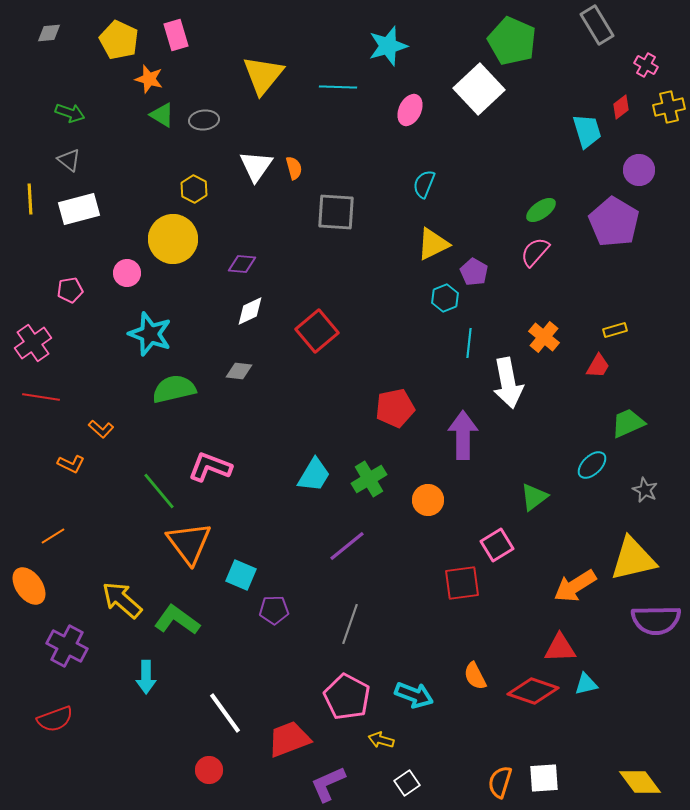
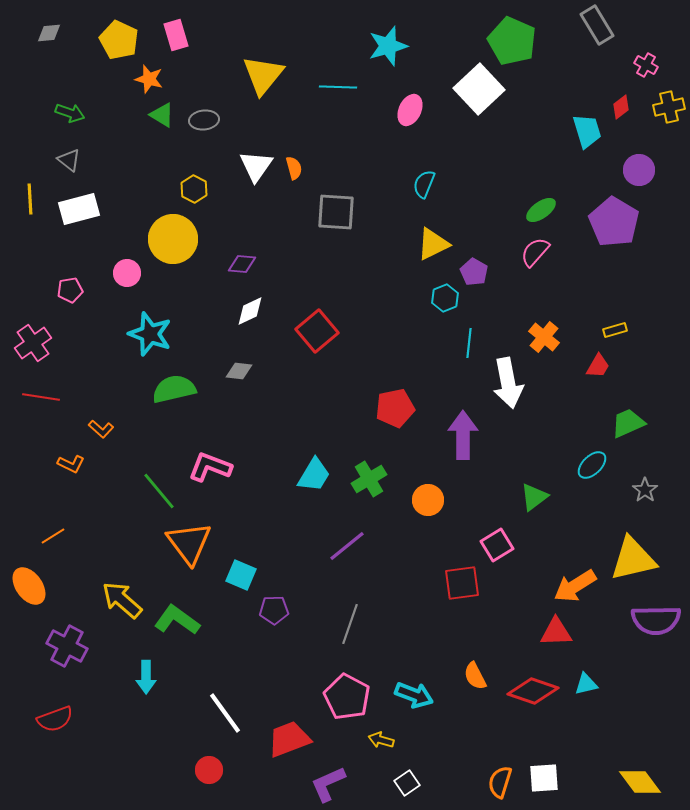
gray star at (645, 490): rotated 10 degrees clockwise
red triangle at (560, 648): moved 4 px left, 16 px up
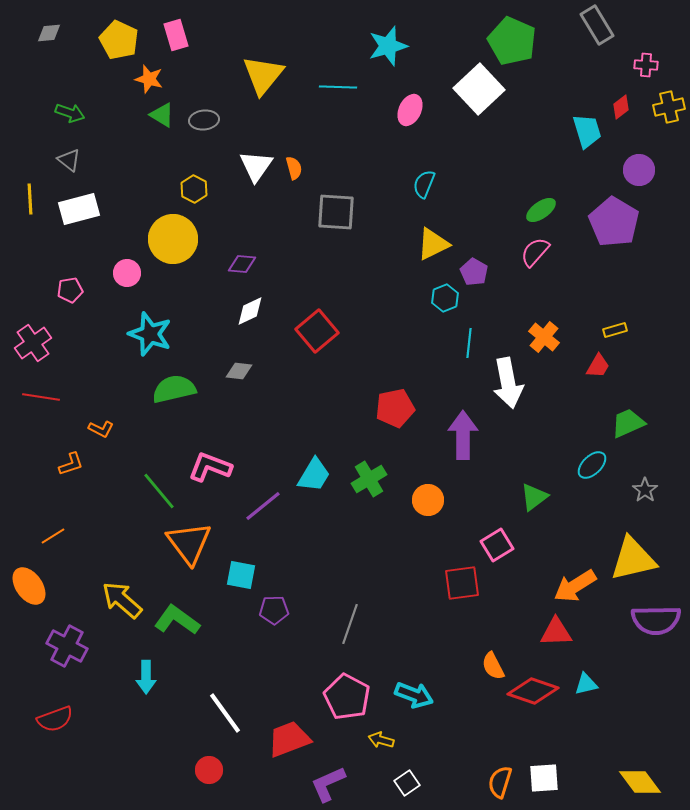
pink cross at (646, 65): rotated 25 degrees counterclockwise
orange L-shape at (101, 429): rotated 15 degrees counterclockwise
orange L-shape at (71, 464): rotated 44 degrees counterclockwise
purple line at (347, 546): moved 84 px left, 40 px up
cyan square at (241, 575): rotated 12 degrees counterclockwise
orange semicircle at (475, 676): moved 18 px right, 10 px up
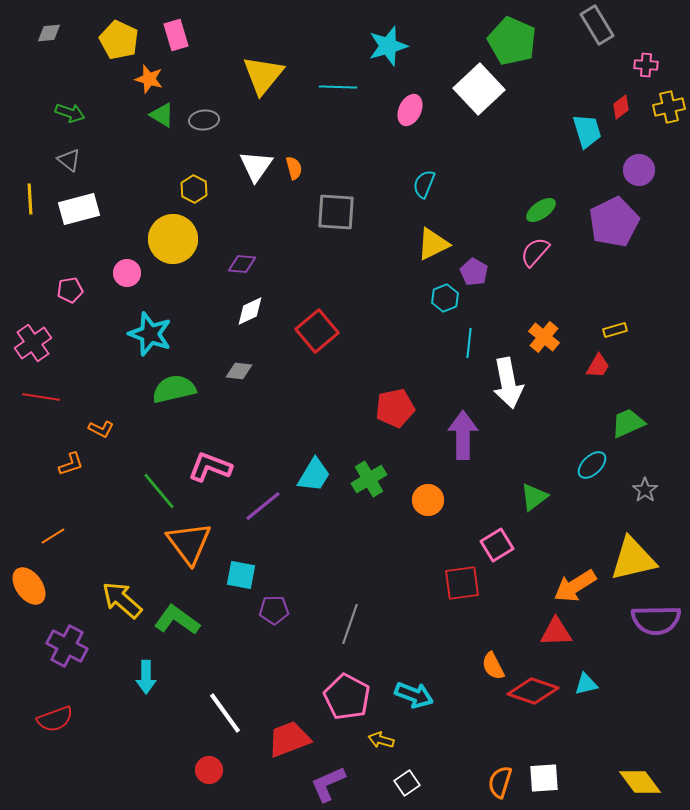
purple pentagon at (614, 222): rotated 15 degrees clockwise
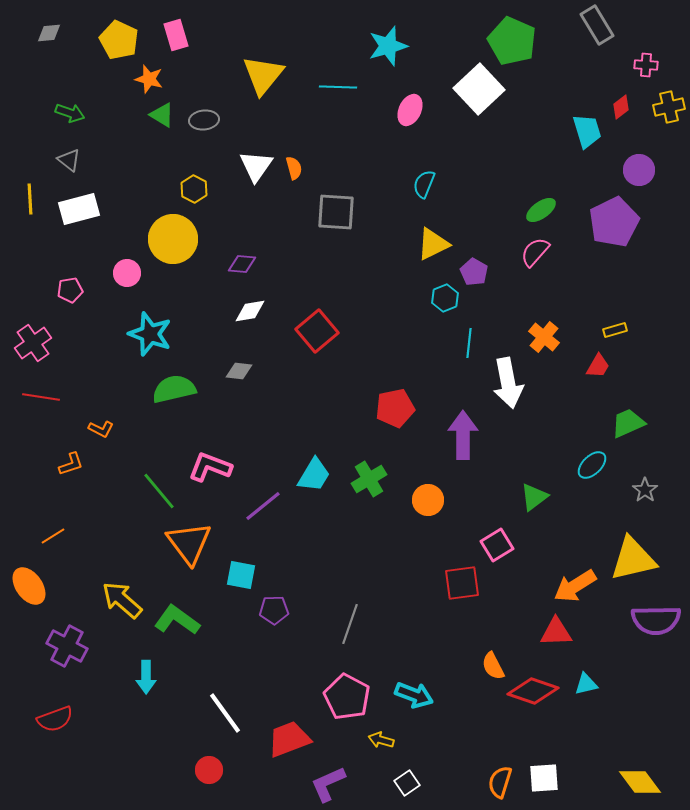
white diamond at (250, 311): rotated 16 degrees clockwise
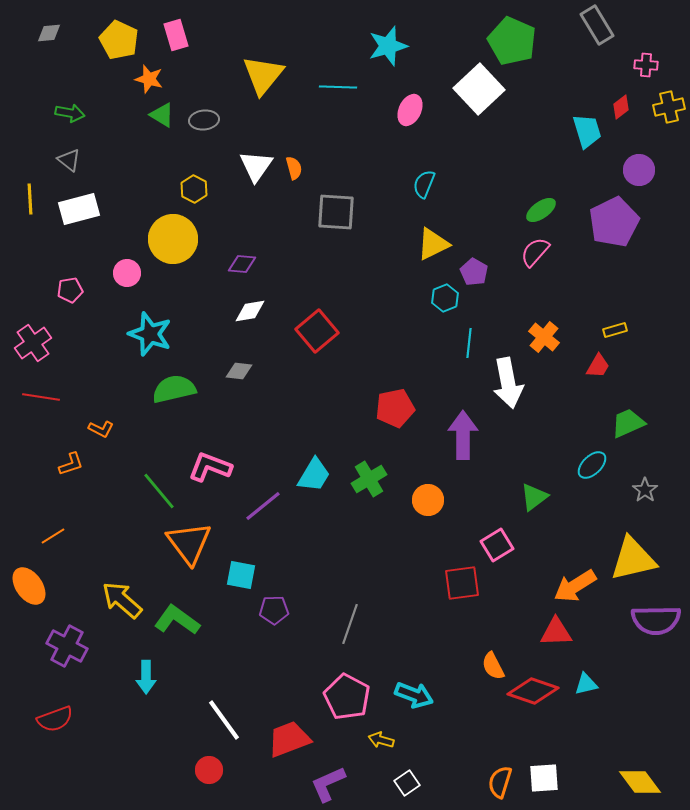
green arrow at (70, 113): rotated 8 degrees counterclockwise
white line at (225, 713): moved 1 px left, 7 px down
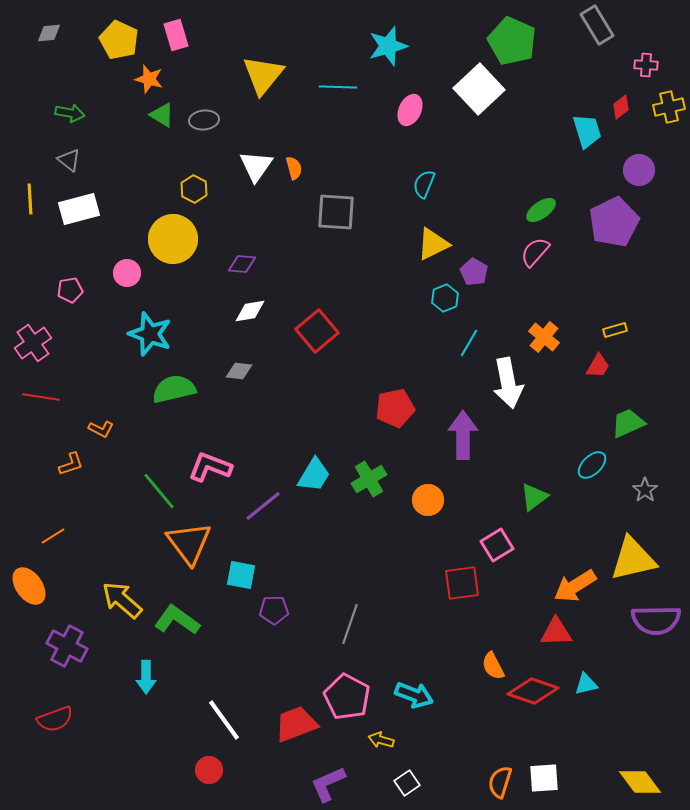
cyan line at (469, 343): rotated 24 degrees clockwise
red trapezoid at (289, 739): moved 7 px right, 15 px up
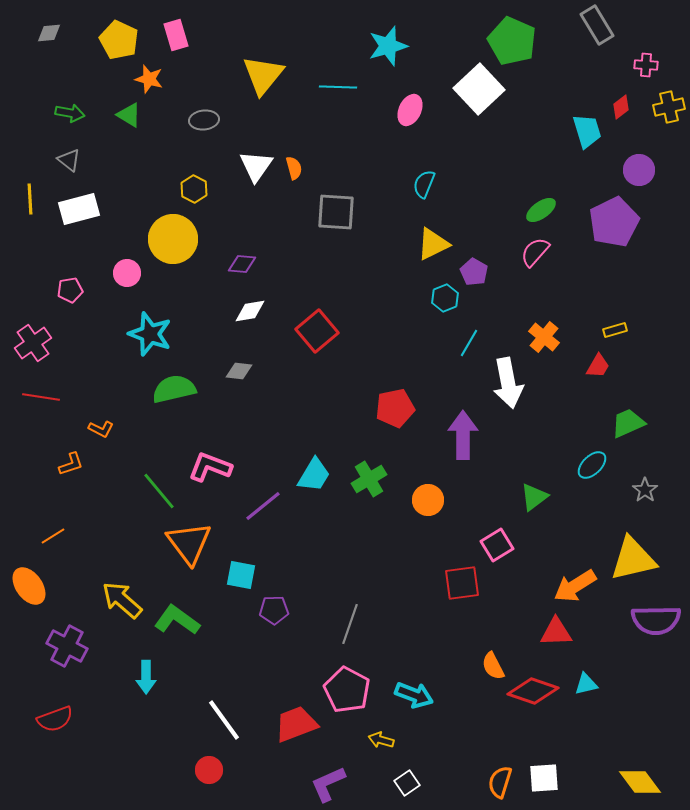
green triangle at (162, 115): moved 33 px left
pink pentagon at (347, 697): moved 7 px up
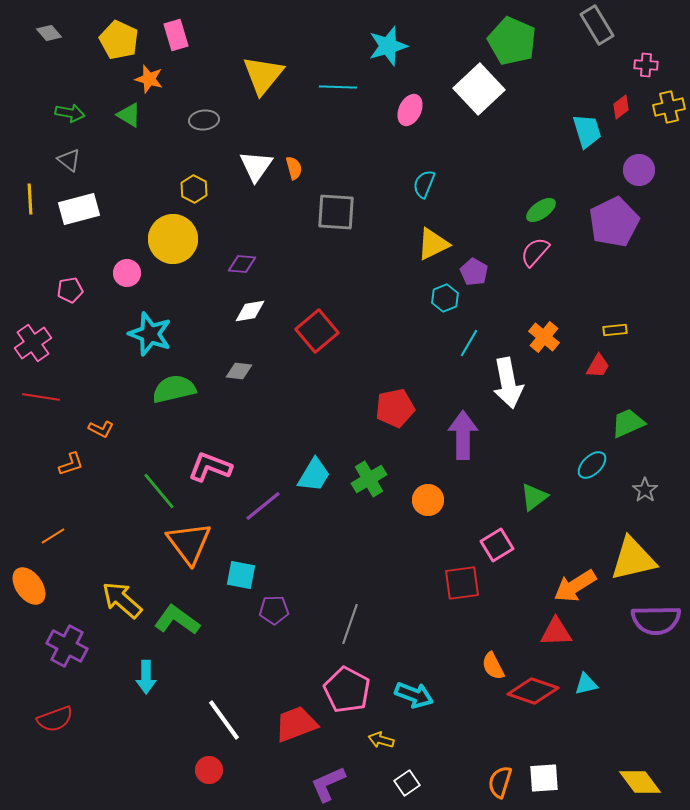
gray diamond at (49, 33): rotated 55 degrees clockwise
yellow rectangle at (615, 330): rotated 10 degrees clockwise
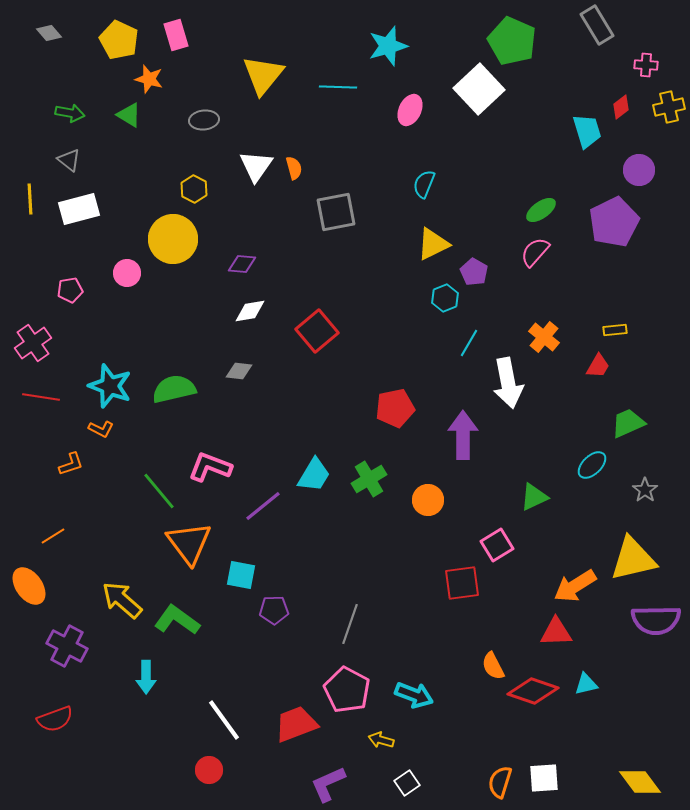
gray square at (336, 212): rotated 15 degrees counterclockwise
cyan star at (150, 334): moved 40 px left, 52 px down
green triangle at (534, 497): rotated 12 degrees clockwise
